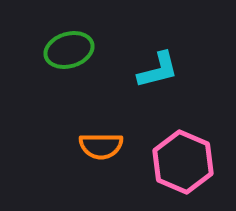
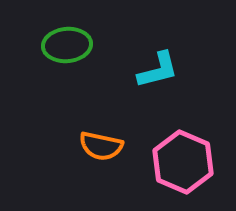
green ellipse: moved 2 px left, 5 px up; rotated 12 degrees clockwise
orange semicircle: rotated 12 degrees clockwise
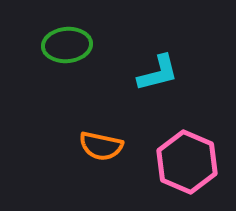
cyan L-shape: moved 3 px down
pink hexagon: moved 4 px right
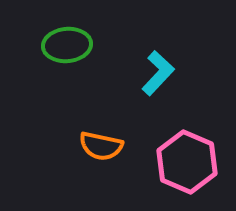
cyan L-shape: rotated 33 degrees counterclockwise
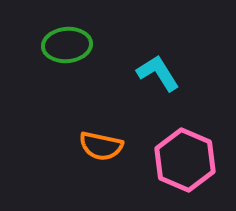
cyan L-shape: rotated 75 degrees counterclockwise
pink hexagon: moved 2 px left, 2 px up
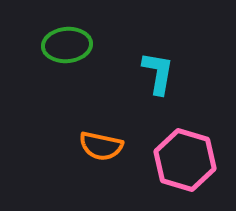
cyan L-shape: rotated 42 degrees clockwise
pink hexagon: rotated 6 degrees counterclockwise
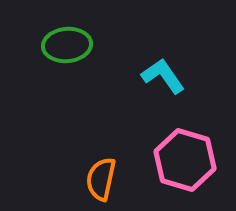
cyan L-shape: moved 5 px right, 3 px down; rotated 45 degrees counterclockwise
orange semicircle: moved 33 px down; rotated 90 degrees clockwise
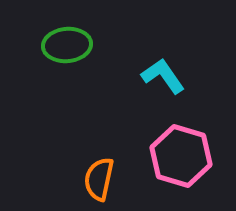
pink hexagon: moved 4 px left, 4 px up
orange semicircle: moved 2 px left
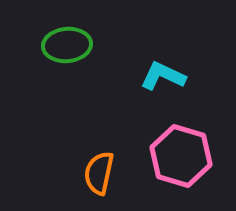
cyan L-shape: rotated 30 degrees counterclockwise
orange semicircle: moved 6 px up
